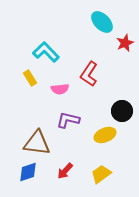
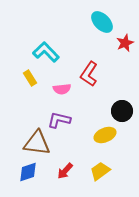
pink semicircle: moved 2 px right
purple L-shape: moved 9 px left
yellow trapezoid: moved 1 px left, 3 px up
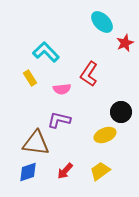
black circle: moved 1 px left, 1 px down
brown triangle: moved 1 px left
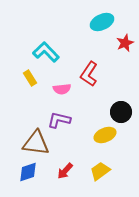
cyan ellipse: rotated 70 degrees counterclockwise
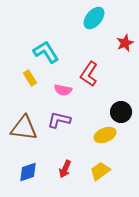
cyan ellipse: moved 8 px left, 4 px up; rotated 25 degrees counterclockwise
cyan L-shape: rotated 12 degrees clockwise
pink semicircle: moved 1 px right, 1 px down; rotated 18 degrees clockwise
brown triangle: moved 12 px left, 15 px up
red arrow: moved 2 px up; rotated 18 degrees counterclockwise
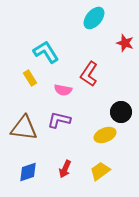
red star: rotated 30 degrees counterclockwise
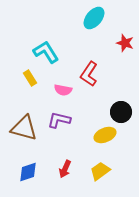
brown triangle: rotated 8 degrees clockwise
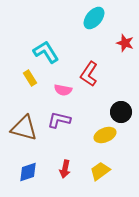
red arrow: rotated 12 degrees counterclockwise
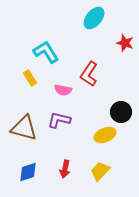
yellow trapezoid: rotated 10 degrees counterclockwise
